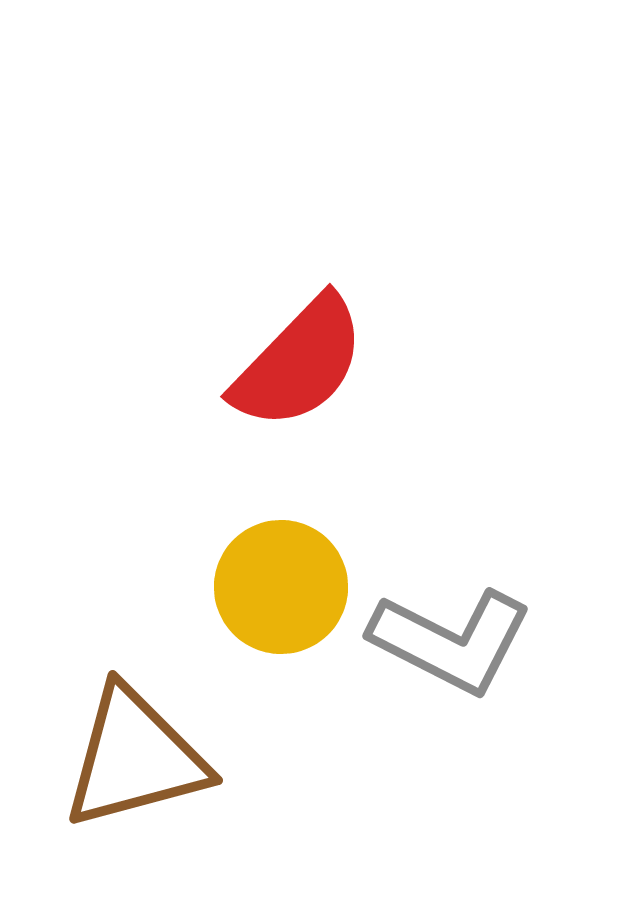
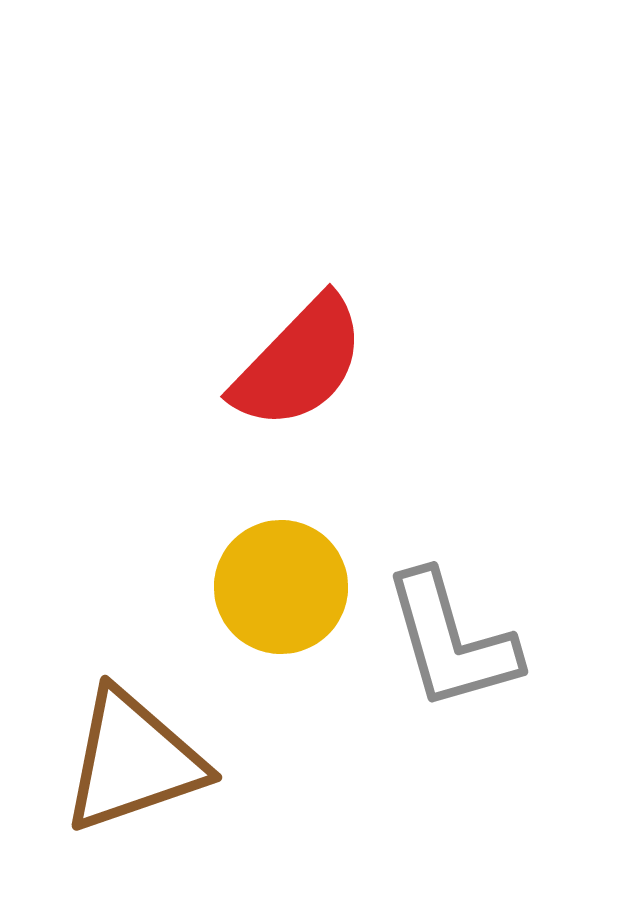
gray L-shape: rotated 47 degrees clockwise
brown triangle: moved 2 px left, 3 px down; rotated 4 degrees counterclockwise
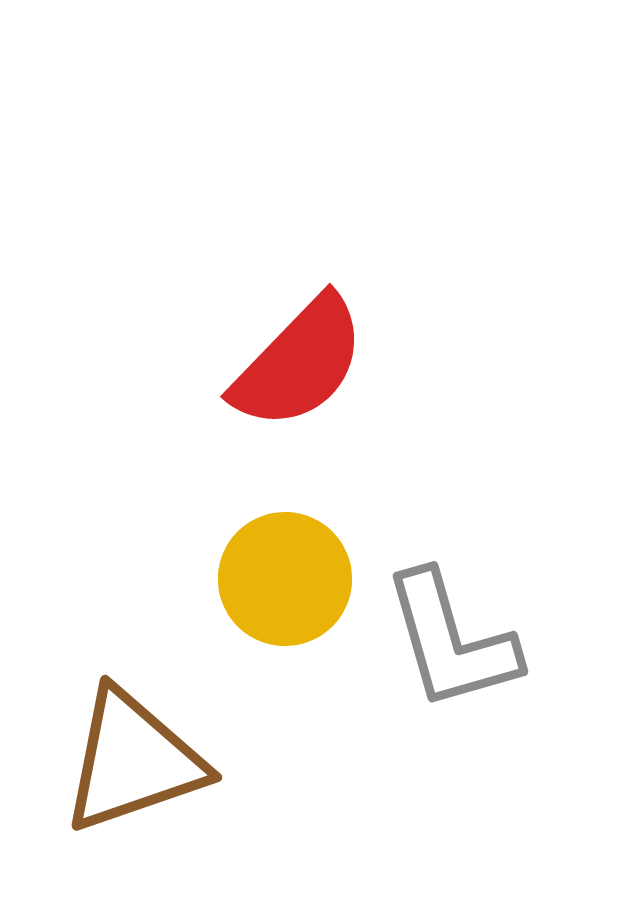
yellow circle: moved 4 px right, 8 px up
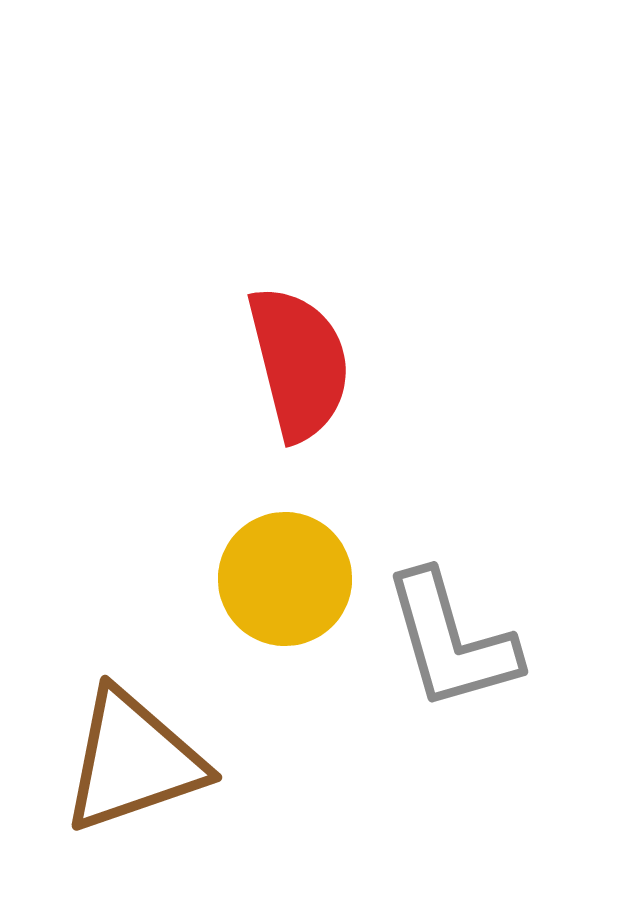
red semicircle: rotated 58 degrees counterclockwise
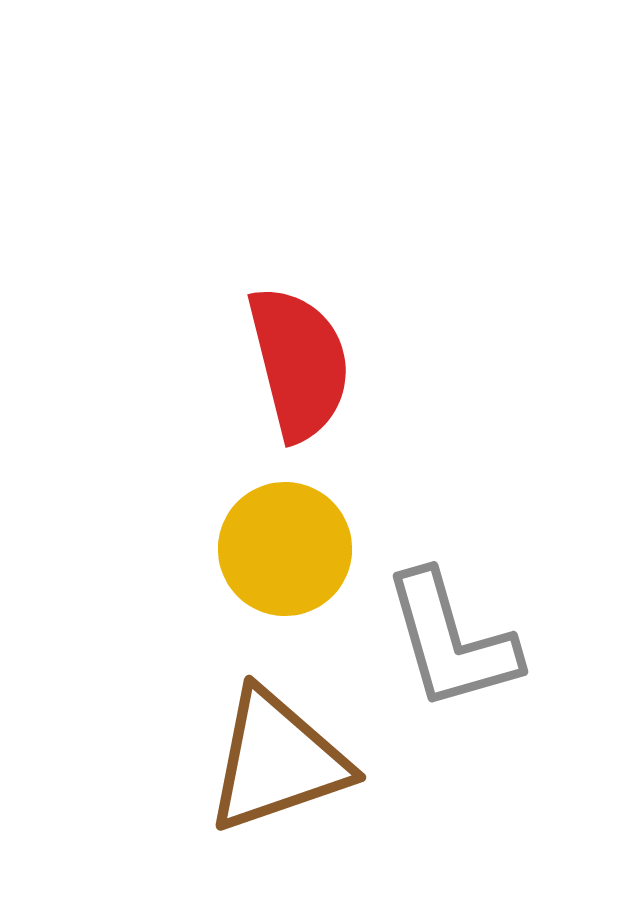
yellow circle: moved 30 px up
brown triangle: moved 144 px right
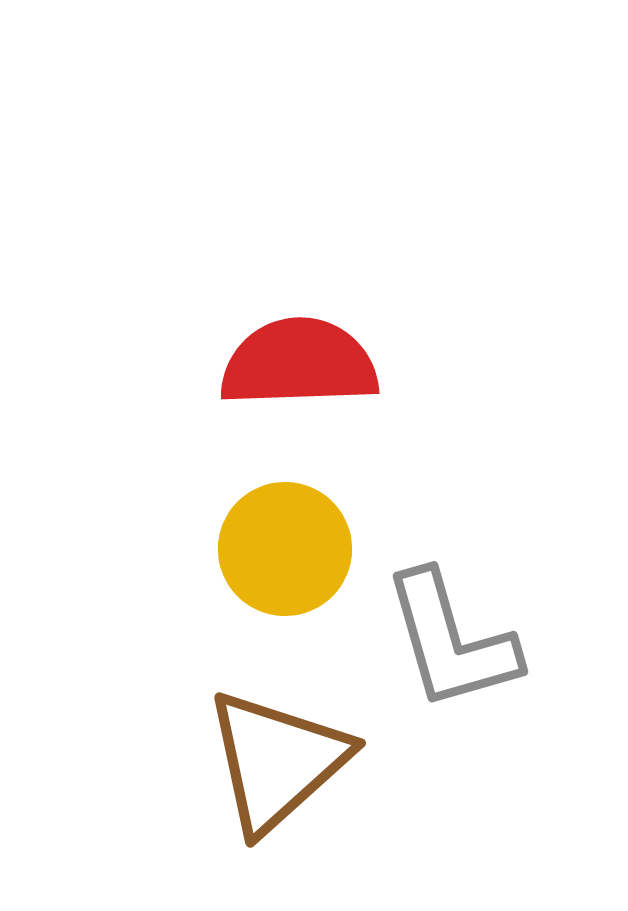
red semicircle: rotated 78 degrees counterclockwise
brown triangle: rotated 23 degrees counterclockwise
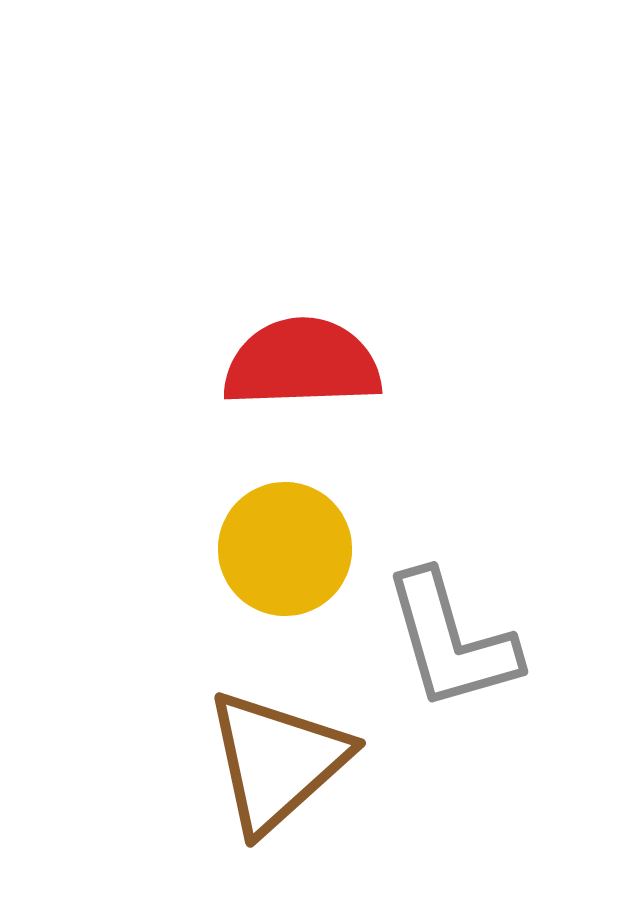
red semicircle: moved 3 px right
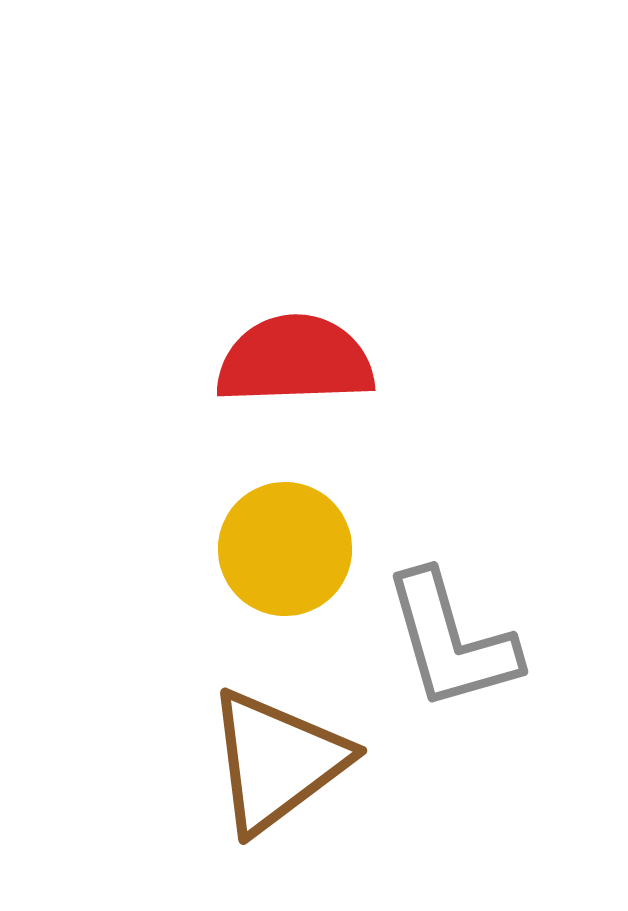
red semicircle: moved 7 px left, 3 px up
brown triangle: rotated 5 degrees clockwise
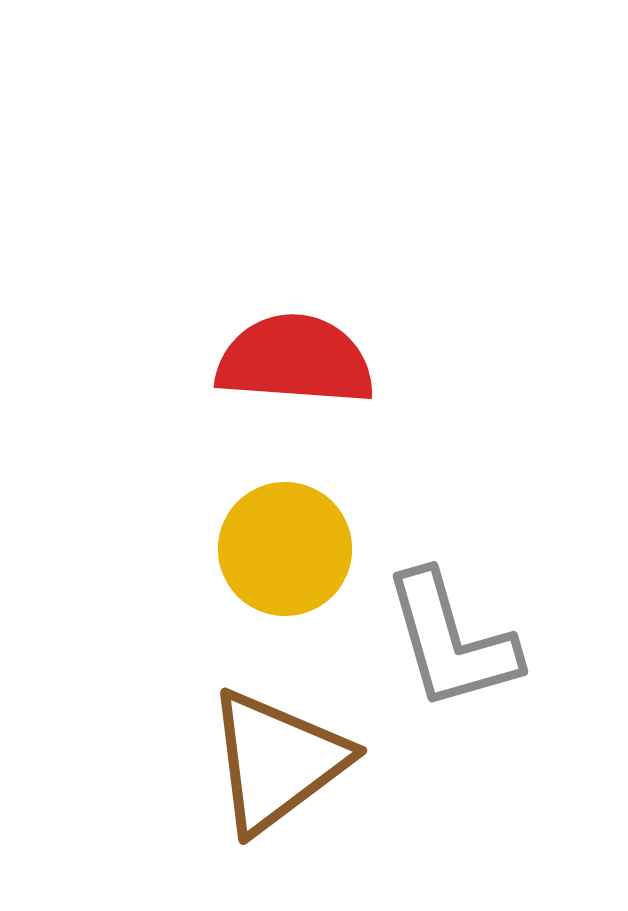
red semicircle: rotated 6 degrees clockwise
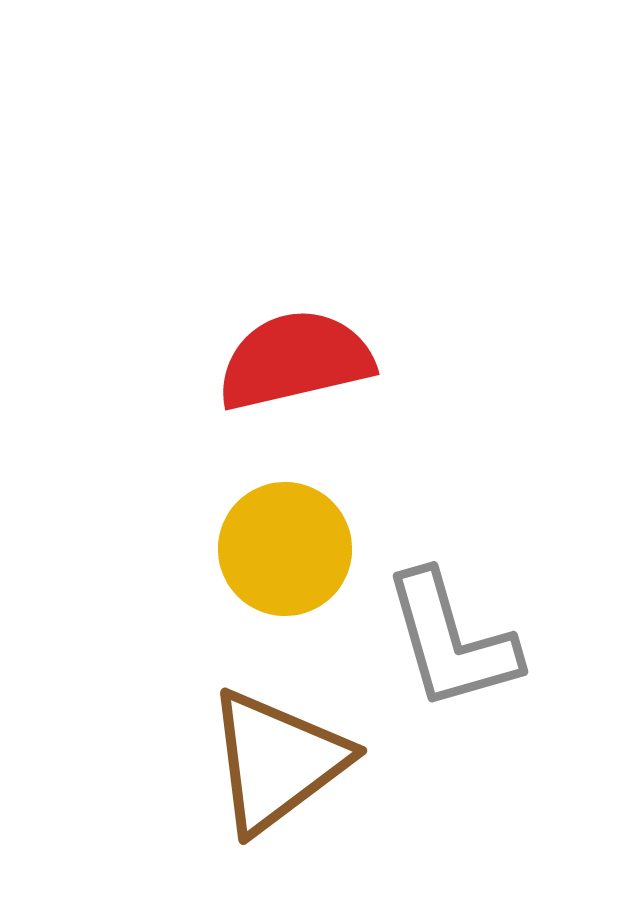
red semicircle: rotated 17 degrees counterclockwise
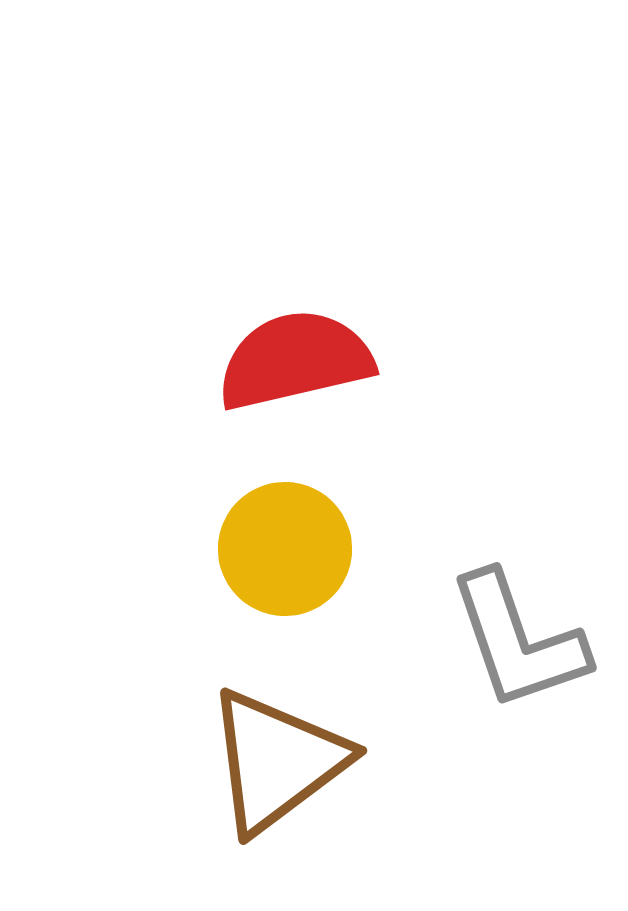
gray L-shape: moved 67 px right; rotated 3 degrees counterclockwise
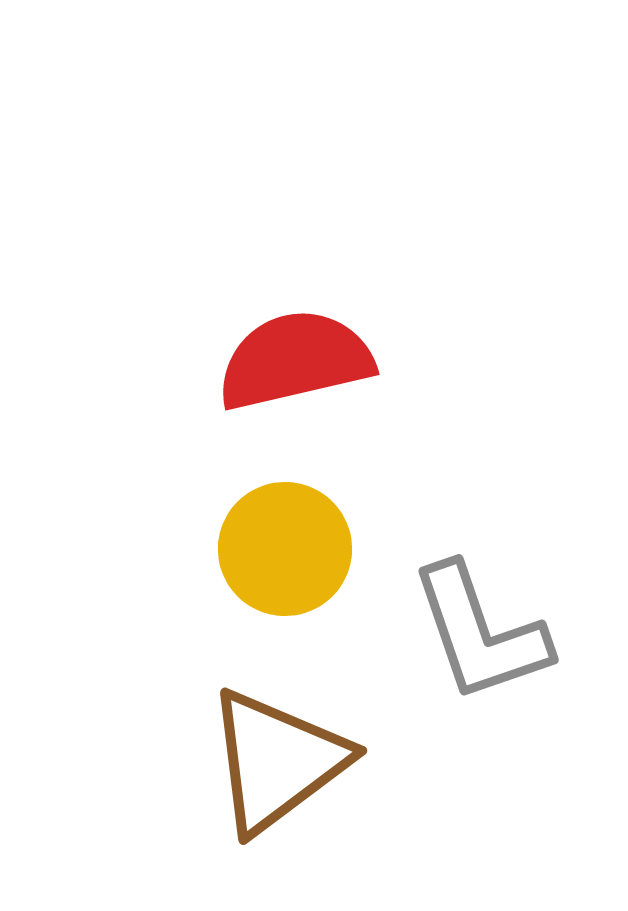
gray L-shape: moved 38 px left, 8 px up
